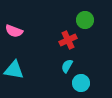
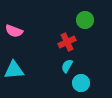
red cross: moved 1 px left, 2 px down
cyan triangle: rotated 15 degrees counterclockwise
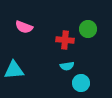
green circle: moved 3 px right, 9 px down
pink semicircle: moved 10 px right, 4 px up
red cross: moved 2 px left, 2 px up; rotated 30 degrees clockwise
cyan semicircle: rotated 128 degrees counterclockwise
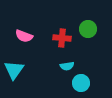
pink semicircle: moved 9 px down
red cross: moved 3 px left, 2 px up
cyan triangle: rotated 50 degrees counterclockwise
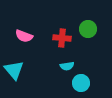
cyan triangle: rotated 15 degrees counterclockwise
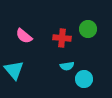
pink semicircle: rotated 18 degrees clockwise
cyan circle: moved 3 px right, 4 px up
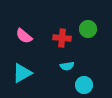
cyan triangle: moved 8 px right, 3 px down; rotated 40 degrees clockwise
cyan circle: moved 6 px down
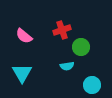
green circle: moved 7 px left, 18 px down
red cross: moved 8 px up; rotated 24 degrees counterclockwise
cyan triangle: rotated 30 degrees counterclockwise
cyan circle: moved 8 px right
